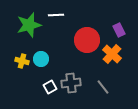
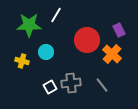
white line: rotated 56 degrees counterclockwise
green star: rotated 15 degrees clockwise
cyan circle: moved 5 px right, 7 px up
gray line: moved 1 px left, 2 px up
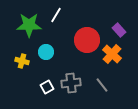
purple rectangle: rotated 16 degrees counterclockwise
white square: moved 3 px left
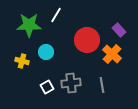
gray line: rotated 28 degrees clockwise
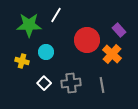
white square: moved 3 px left, 4 px up; rotated 16 degrees counterclockwise
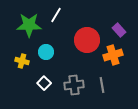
orange cross: moved 1 px right, 1 px down; rotated 30 degrees clockwise
gray cross: moved 3 px right, 2 px down
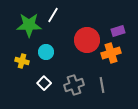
white line: moved 3 px left
purple rectangle: moved 1 px left, 1 px down; rotated 64 degrees counterclockwise
orange cross: moved 2 px left, 2 px up
gray cross: rotated 12 degrees counterclockwise
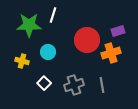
white line: rotated 14 degrees counterclockwise
cyan circle: moved 2 px right
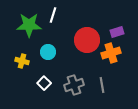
purple rectangle: moved 1 px left, 1 px down
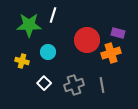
purple rectangle: moved 1 px right, 1 px down; rotated 32 degrees clockwise
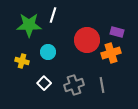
purple rectangle: moved 1 px left, 1 px up
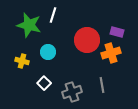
green star: rotated 15 degrees clockwise
gray cross: moved 2 px left, 7 px down
